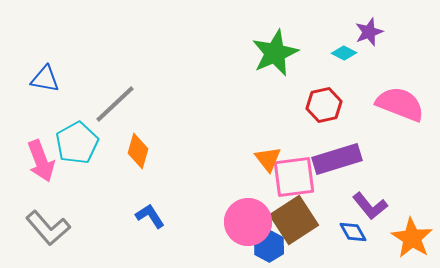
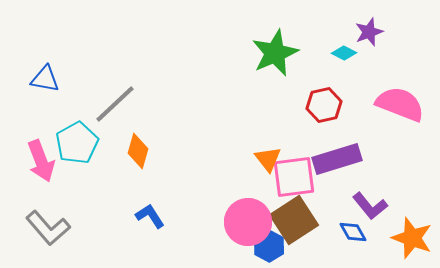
orange star: rotated 12 degrees counterclockwise
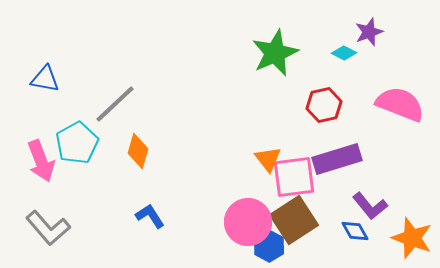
blue diamond: moved 2 px right, 1 px up
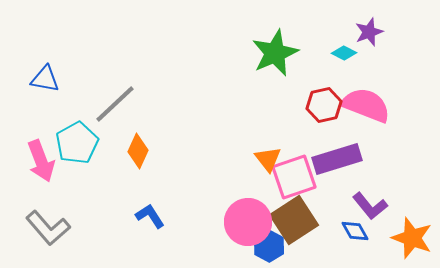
pink semicircle: moved 34 px left, 1 px down
orange diamond: rotated 8 degrees clockwise
pink square: rotated 12 degrees counterclockwise
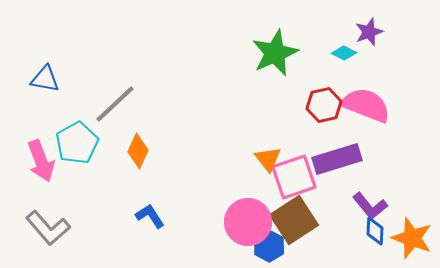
blue diamond: moved 20 px right; rotated 32 degrees clockwise
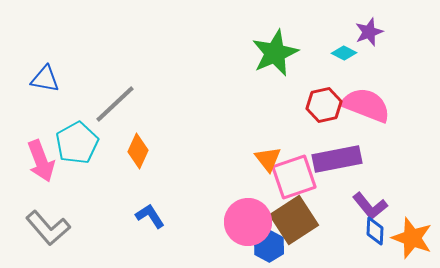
purple rectangle: rotated 6 degrees clockwise
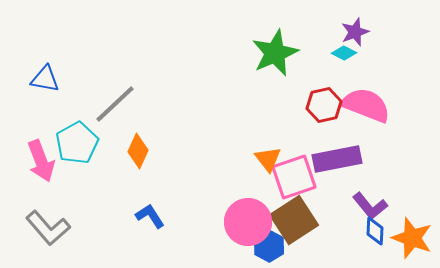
purple star: moved 14 px left
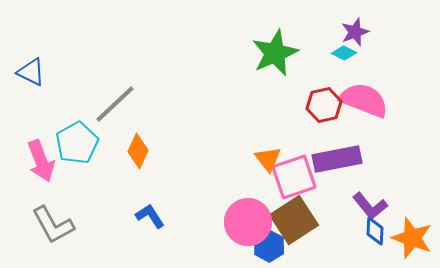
blue triangle: moved 14 px left, 7 px up; rotated 16 degrees clockwise
pink semicircle: moved 2 px left, 5 px up
gray L-shape: moved 5 px right, 3 px up; rotated 12 degrees clockwise
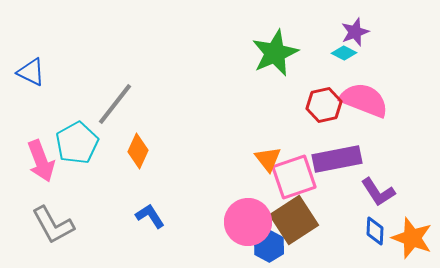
gray line: rotated 9 degrees counterclockwise
purple L-shape: moved 8 px right, 14 px up; rotated 6 degrees clockwise
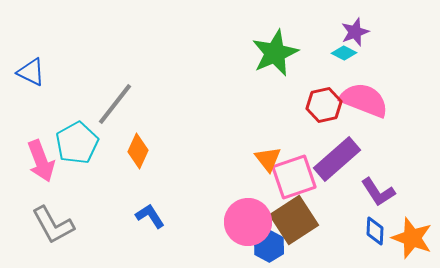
purple rectangle: rotated 30 degrees counterclockwise
